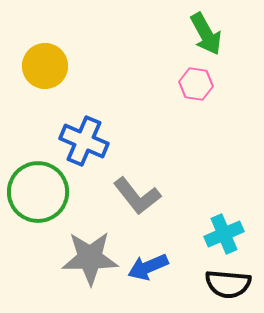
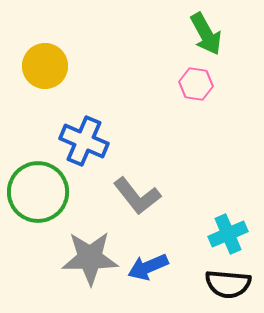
cyan cross: moved 4 px right
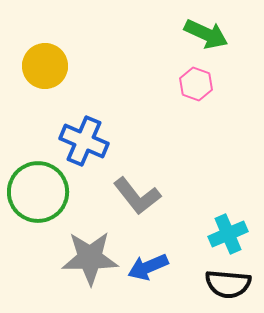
green arrow: rotated 36 degrees counterclockwise
pink hexagon: rotated 12 degrees clockwise
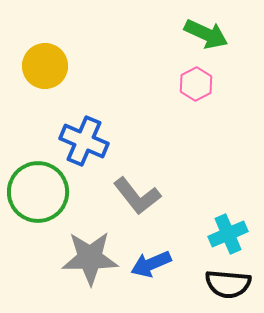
pink hexagon: rotated 12 degrees clockwise
blue arrow: moved 3 px right, 3 px up
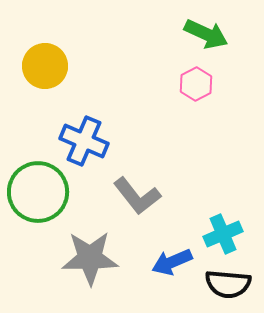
cyan cross: moved 5 px left
blue arrow: moved 21 px right, 2 px up
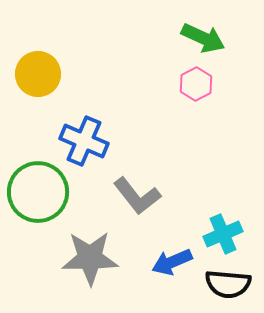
green arrow: moved 3 px left, 4 px down
yellow circle: moved 7 px left, 8 px down
